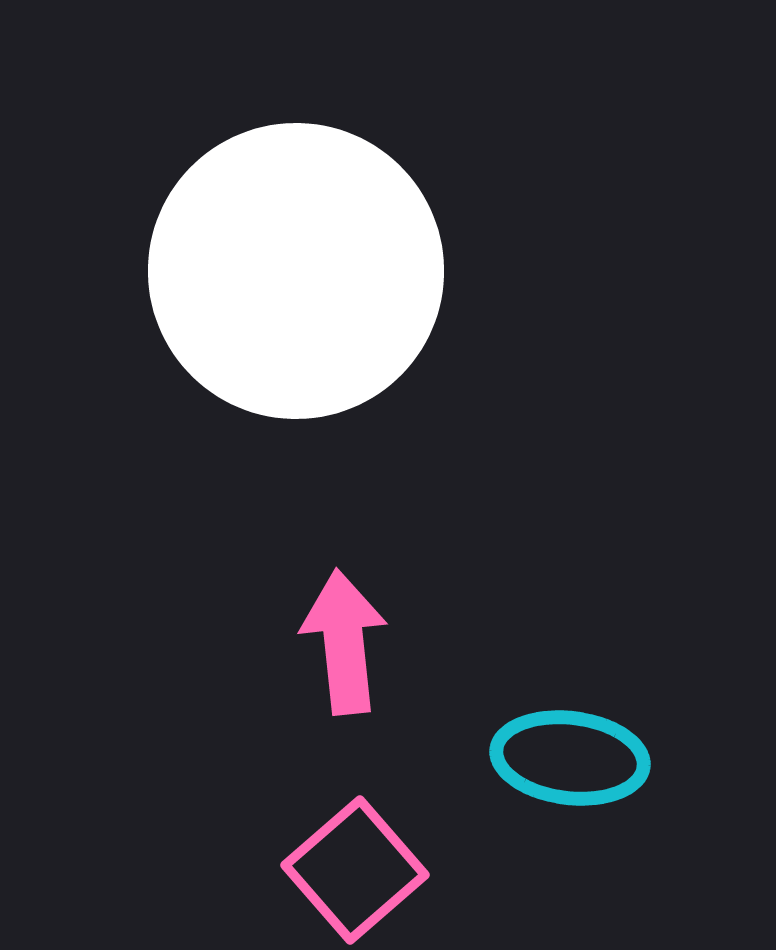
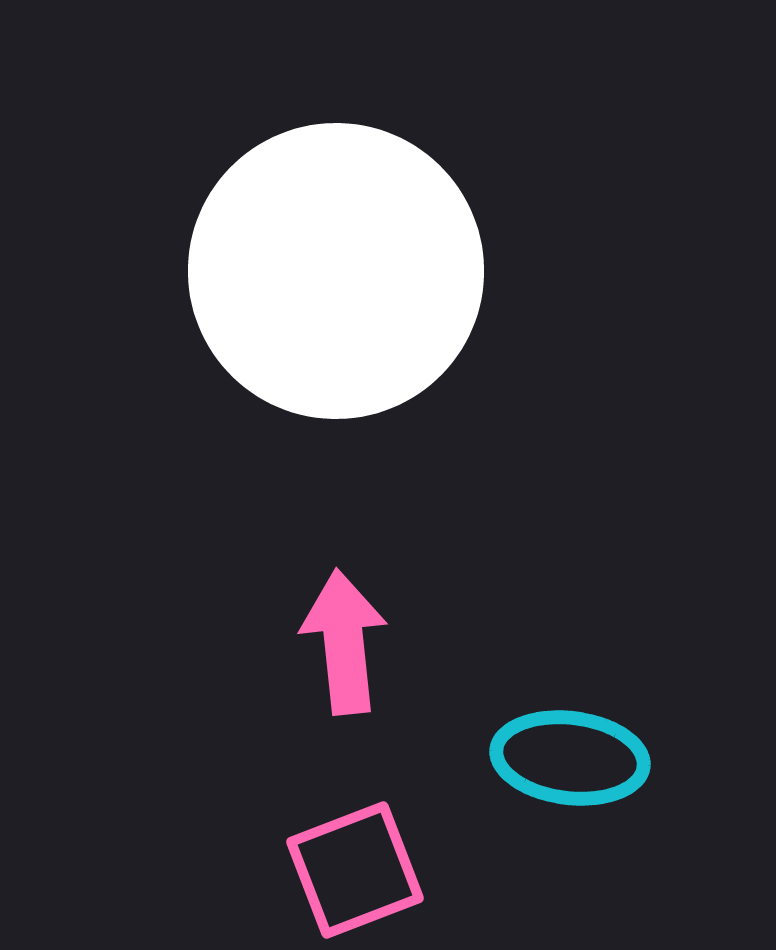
white circle: moved 40 px right
pink square: rotated 20 degrees clockwise
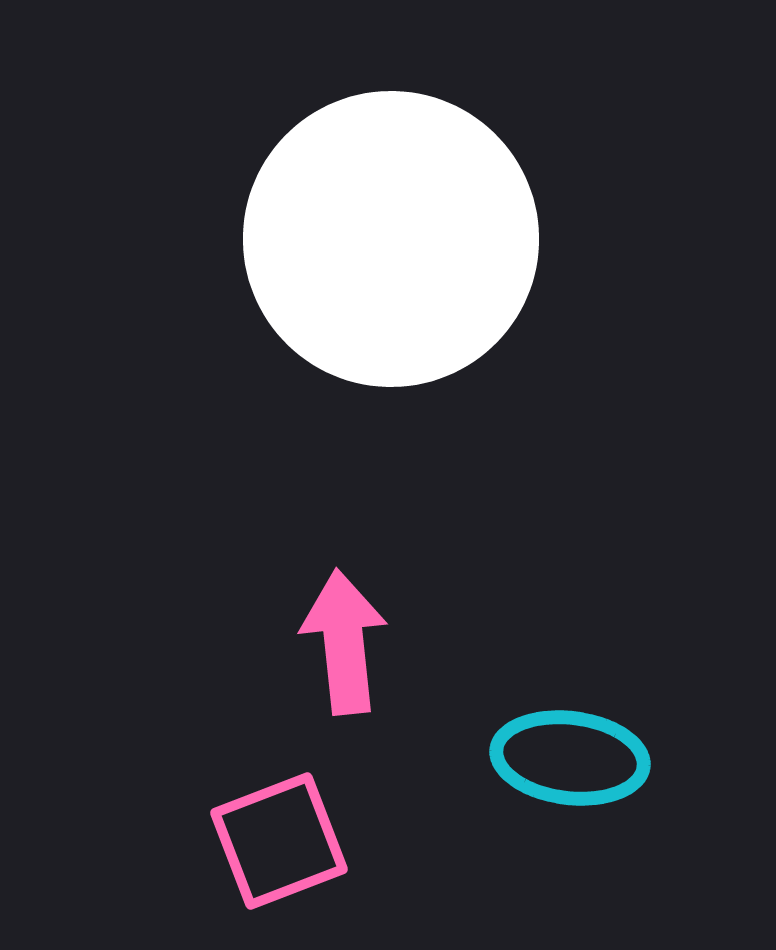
white circle: moved 55 px right, 32 px up
pink square: moved 76 px left, 29 px up
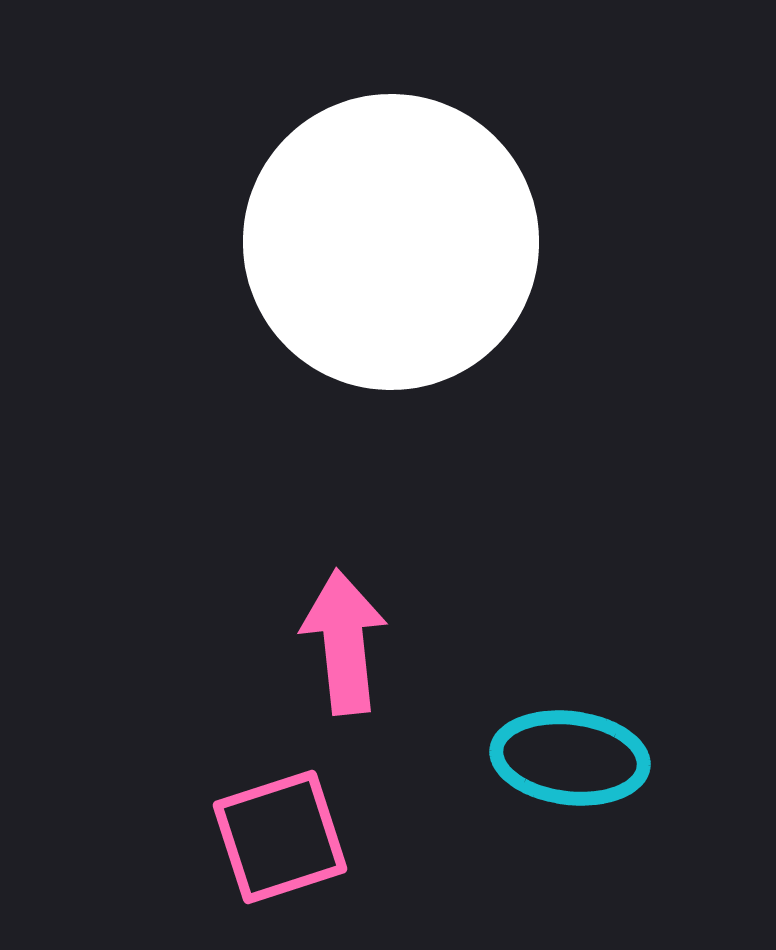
white circle: moved 3 px down
pink square: moved 1 px right, 4 px up; rotated 3 degrees clockwise
